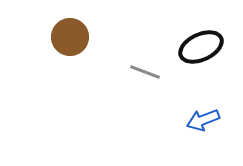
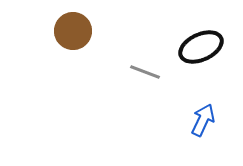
brown circle: moved 3 px right, 6 px up
blue arrow: rotated 136 degrees clockwise
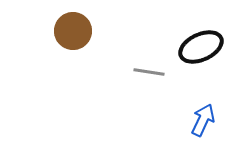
gray line: moved 4 px right; rotated 12 degrees counterclockwise
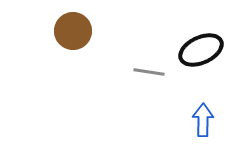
black ellipse: moved 3 px down
blue arrow: rotated 24 degrees counterclockwise
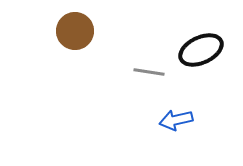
brown circle: moved 2 px right
blue arrow: moved 27 px left; rotated 104 degrees counterclockwise
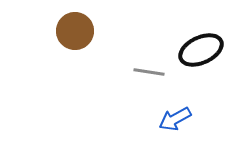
blue arrow: moved 1 px left, 1 px up; rotated 16 degrees counterclockwise
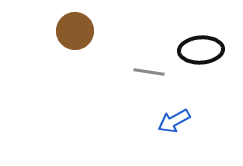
black ellipse: rotated 21 degrees clockwise
blue arrow: moved 1 px left, 2 px down
